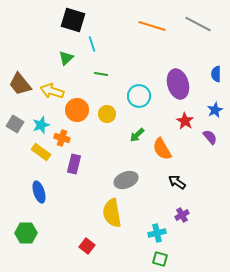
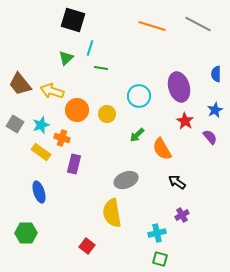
cyan line: moved 2 px left, 4 px down; rotated 35 degrees clockwise
green line: moved 6 px up
purple ellipse: moved 1 px right, 3 px down
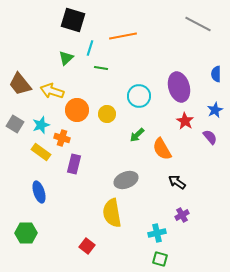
orange line: moved 29 px left, 10 px down; rotated 28 degrees counterclockwise
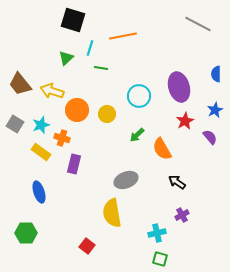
red star: rotated 12 degrees clockwise
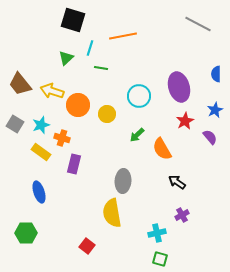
orange circle: moved 1 px right, 5 px up
gray ellipse: moved 3 px left, 1 px down; rotated 65 degrees counterclockwise
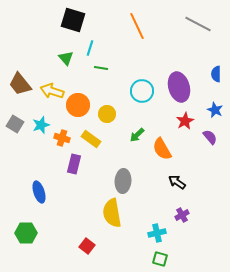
orange line: moved 14 px right, 10 px up; rotated 76 degrees clockwise
green triangle: rotated 28 degrees counterclockwise
cyan circle: moved 3 px right, 5 px up
blue star: rotated 21 degrees counterclockwise
yellow rectangle: moved 50 px right, 13 px up
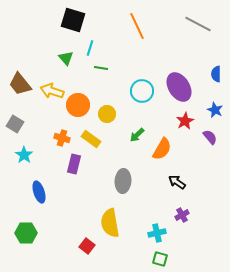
purple ellipse: rotated 16 degrees counterclockwise
cyan star: moved 17 px left, 30 px down; rotated 18 degrees counterclockwise
orange semicircle: rotated 120 degrees counterclockwise
yellow semicircle: moved 2 px left, 10 px down
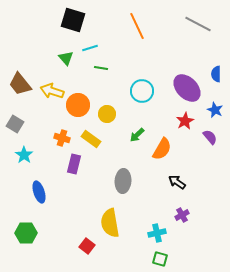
cyan line: rotated 56 degrees clockwise
purple ellipse: moved 8 px right, 1 px down; rotated 12 degrees counterclockwise
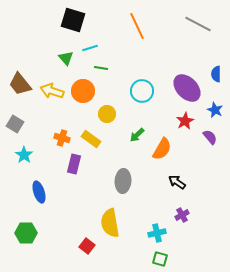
orange circle: moved 5 px right, 14 px up
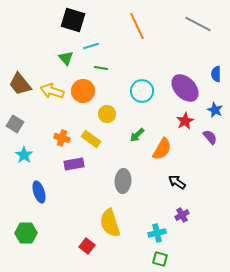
cyan line: moved 1 px right, 2 px up
purple ellipse: moved 2 px left
purple rectangle: rotated 66 degrees clockwise
yellow semicircle: rotated 8 degrees counterclockwise
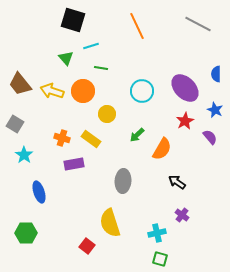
purple cross: rotated 24 degrees counterclockwise
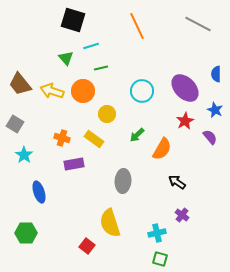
green line: rotated 24 degrees counterclockwise
yellow rectangle: moved 3 px right
